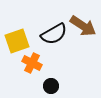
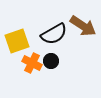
black circle: moved 25 px up
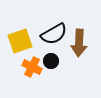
brown arrow: moved 4 px left, 17 px down; rotated 60 degrees clockwise
yellow square: moved 3 px right
orange cross: moved 4 px down
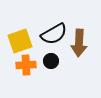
orange cross: moved 6 px left, 2 px up; rotated 30 degrees counterclockwise
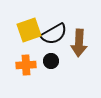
yellow square: moved 9 px right, 11 px up
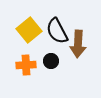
yellow square: rotated 20 degrees counterclockwise
black semicircle: moved 3 px right, 3 px up; rotated 92 degrees clockwise
brown arrow: moved 1 px left, 1 px down
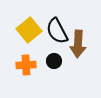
black circle: moved 3 px right
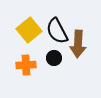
black circle: moved 3 px up
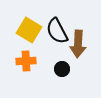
yellow square: rotated 20 degrees counterclockwise
black circle: moved 8 px right, 11 px down
orange cross: moved 4 px up
